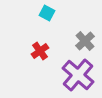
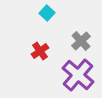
cyan square: rotated 14 degrees clockwise
gray cross: moved 4 px left
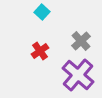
cyan square: moved 5 px left, 1 px up
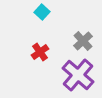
gray cross: moved 2 px right
red cross: moved 1 px down
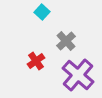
gray cross: moved 17 px left
red cross: moved 4 px left, 9 px down
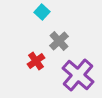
gray cross: moved 7 px left
